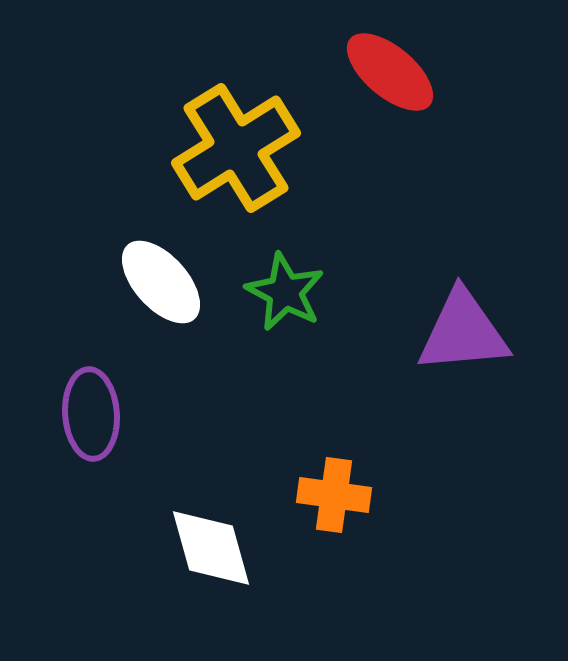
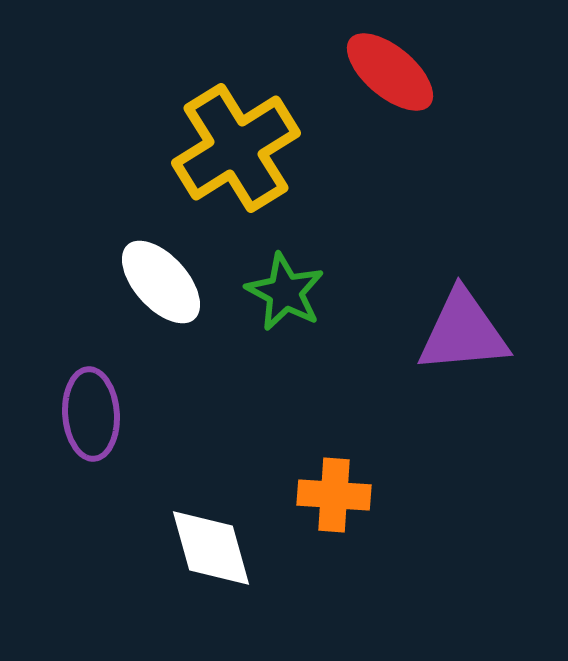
orange cross: rotated 4 degrees counterclockwise
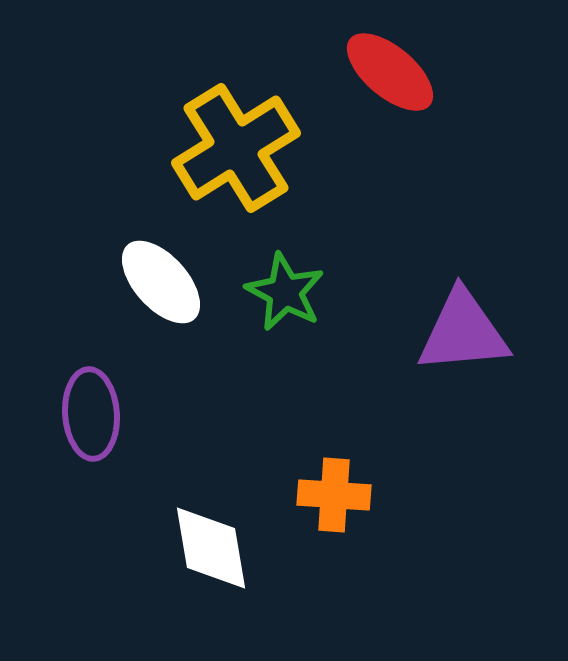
white diamond: rotated 6 degrees clockwise
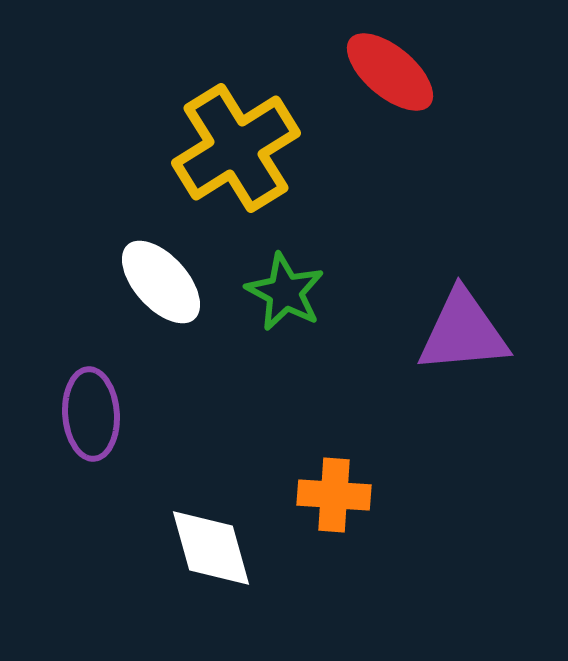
white diamond: rotated 6 degrees counterclockwise
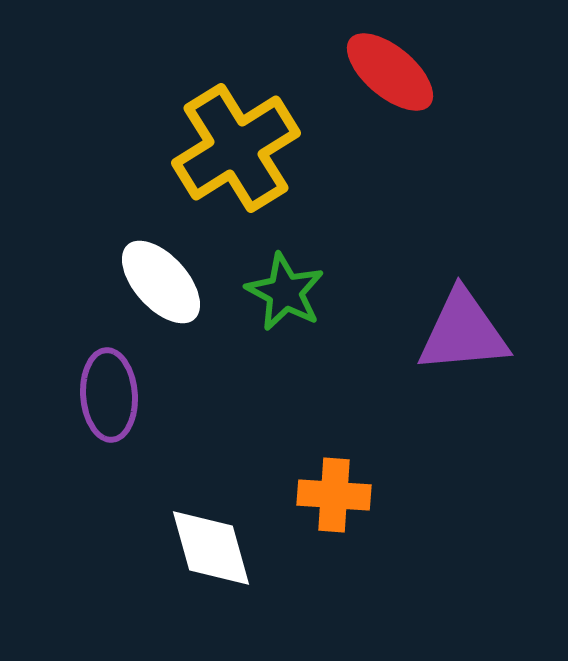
purple ellipse: moved 18 px right, 19 px up
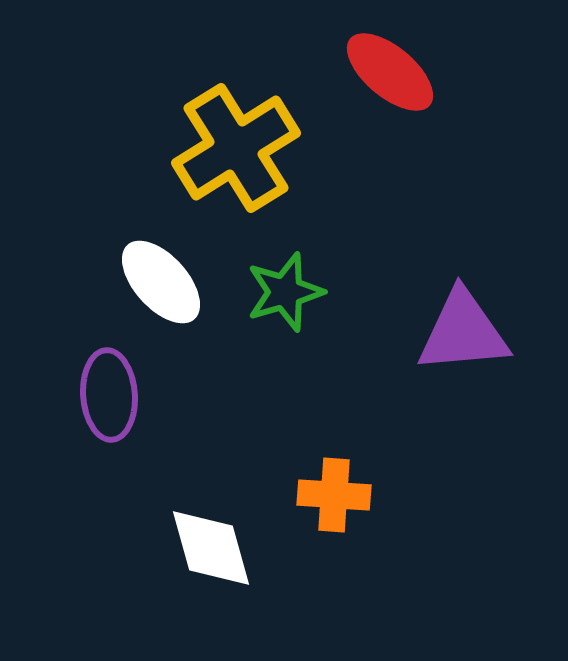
green star: rotated 28 degrees clockwise
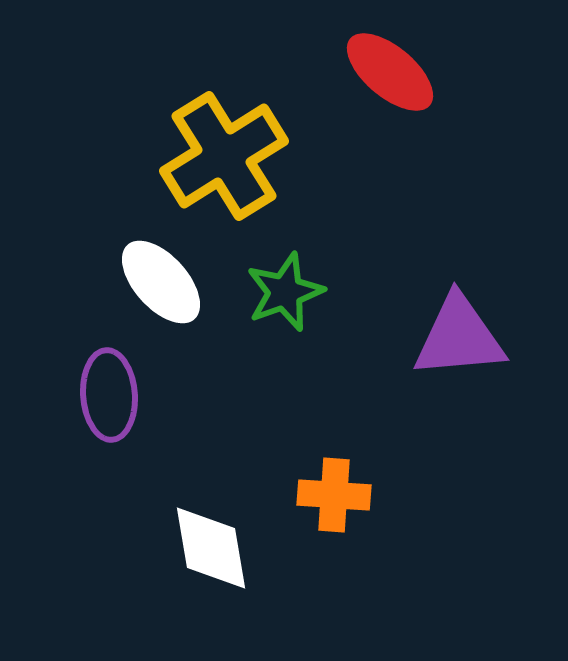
yellow cross: moved 12 px left, 8 px down
green star: rotated 4 degrees counterclockwise
purple triangle: moved 4 px left, 5 px down
white diamond: rotated 6 degrees clockwise
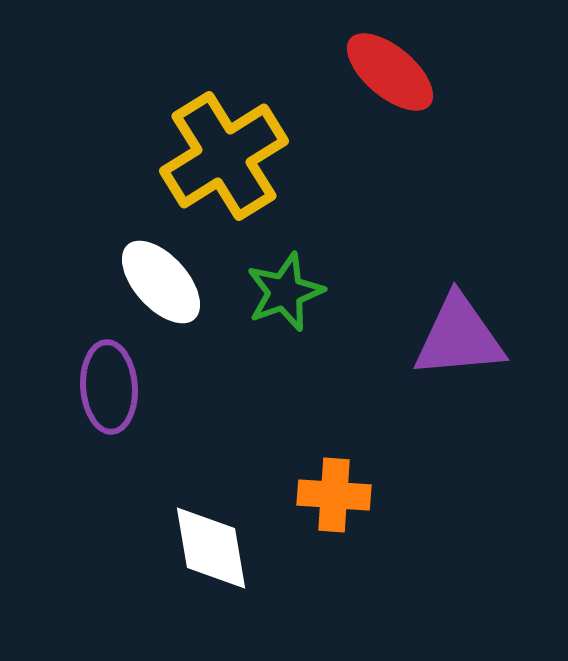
purple ellipse: moved 8 px up
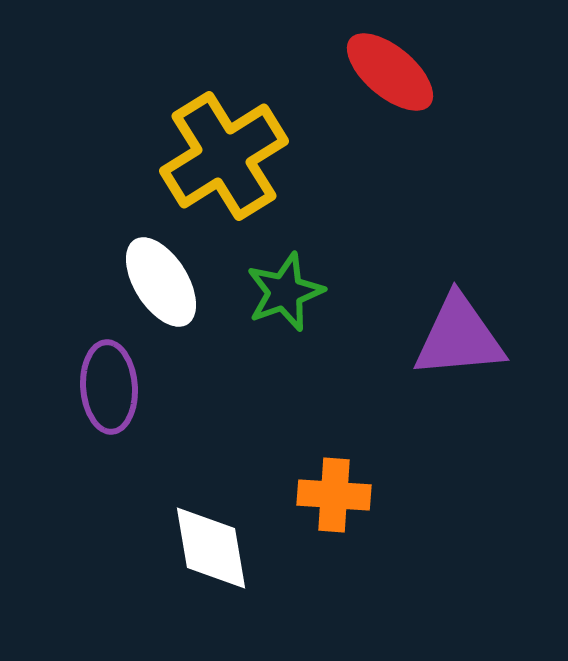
white ellipse: rotated 10 degrees clockwise
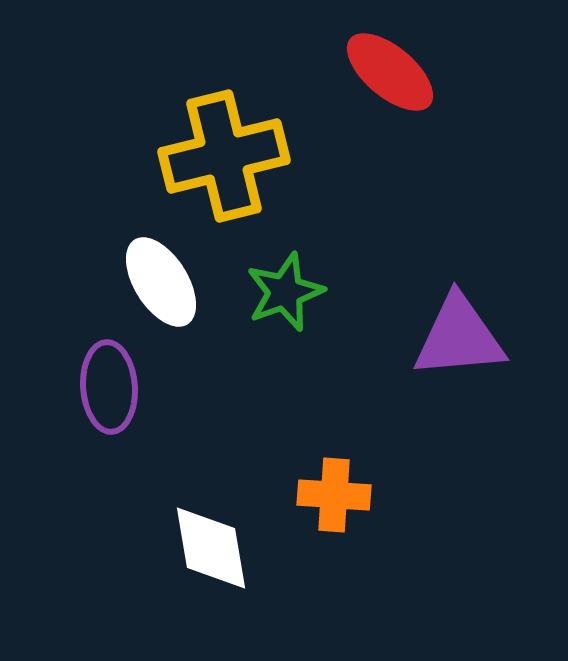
yellow cross: rotated 18 degrees clockwise
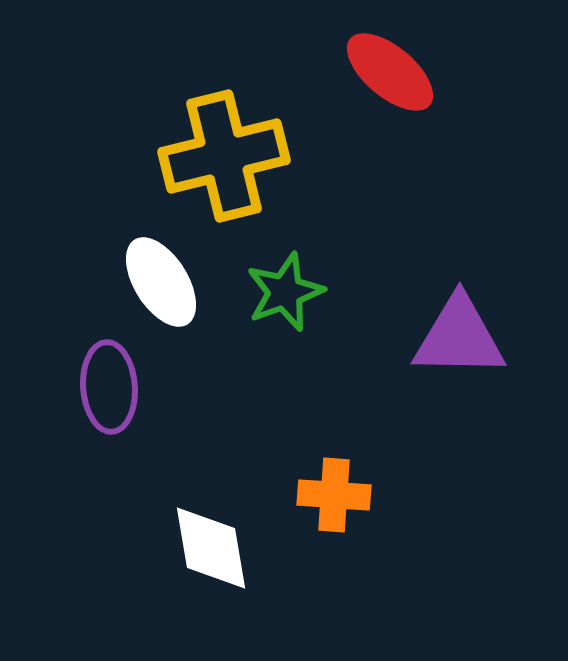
purple triangle: rotated 6 degrees clockwise
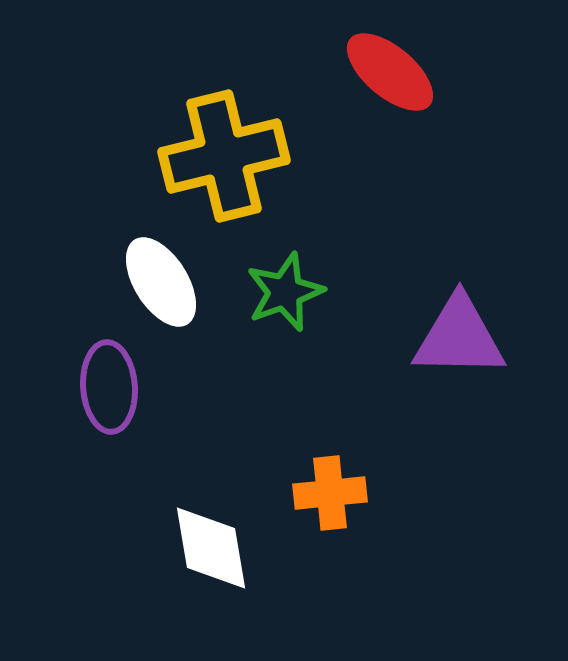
orange cross: moved 4 px left, 2 px up; rotated 10 degrees counterclockwise
